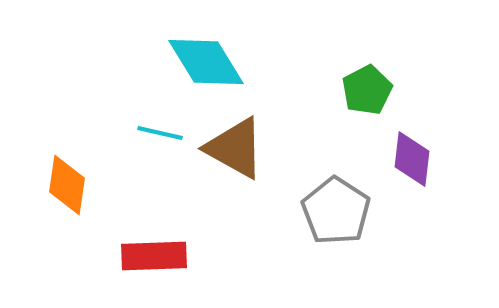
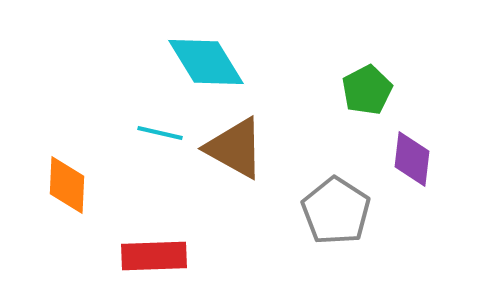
orange diamond: rotated 6 degrees counterclockwise
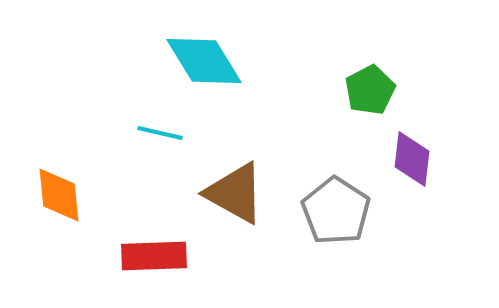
cyan diamond: moved 2 px left, 1 px up
green pentagon: moved 3 px right
brown triangle: moved 45 px down
orange diamond: moved 8 px left, 10 px down; rotated 8 degrees counterclockwise
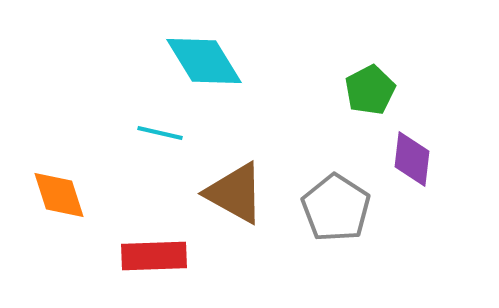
orange diamond: rotated 12 degrees counterclockwise
gray pentagon: moved 3 px up
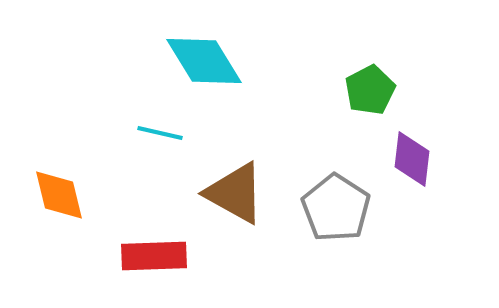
orange diamond: rotated 4 degrees clockwise
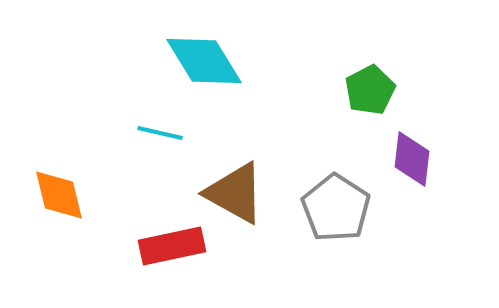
red rectangle: moved 18 px right, 10 px up; rotated 10 degrees counterclockwise
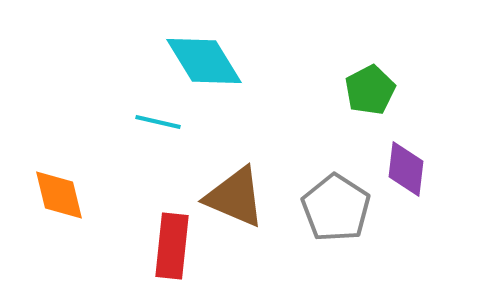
cyan line: moved 2 px left, 11 px up
purple diamond: moved 6 px left, 10 px down
brown triangle: moved 4 px down; rotated 6 degrees counterclockwise
red rectangle: rotated 72 degrees counterclockwise
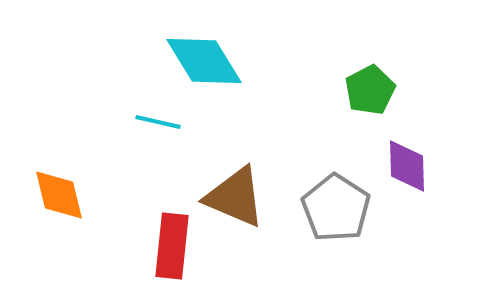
purple diamond: moved 1 px right, 3 px up; rotated 8 degrees counterclockwise
